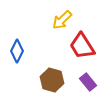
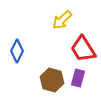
red trapezoid: moved 1 px right, 3 px down
purple rectangle: moved 10 px left, 4 px up; rotated 54 degrees clockwise
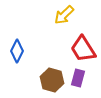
yellow arrow: moved 2 px right, 5 px up
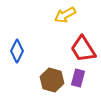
yellow arrow: moved 1 px right; rotated 15 degrees clockwise
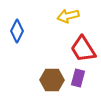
yellow arrow: moved 3 px right, 1 px down; rotated 15 degrees clockwise
blue diamond: moved 20 px up
brown hexagon: rotated 15 degrees counterclockwise
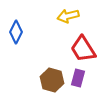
blue diamond: moved 1 px left, 1 px down
brown hexagon: rotated 15 degrees clockwise
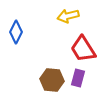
brown hexagon: rotated 10 degrees counterclockwise
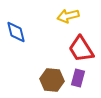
blue diamond: rotated 40 degrees counterclockwise
red trapezoid: moved 2 px left
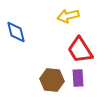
red trapezoid: moved 1 px left, 1 px down
purple rectangle: rotated 18 degrees counterclockwise
